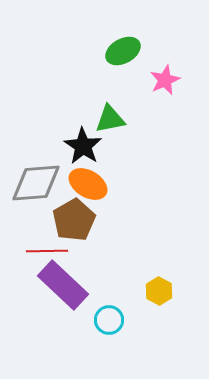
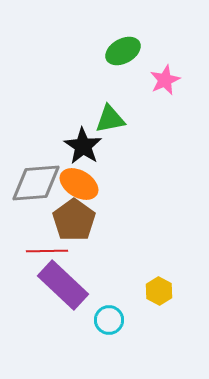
orange ellipse: moved 9 px left
brown pentagon: rotated 6 degrees counterclockwise
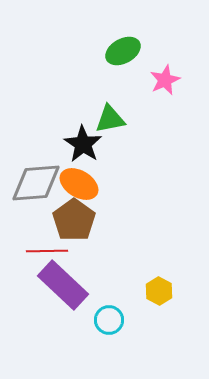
black star: moved 2 px up
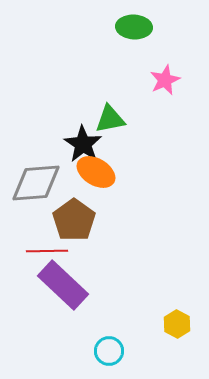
green ellipse: moved 11 px right, 24 px up; rotated 32 degrees clockwise
orange ellipse: moved 17 px right, 12 px up
yellow hexagon: moved 18 px right, 33 px down
cyan circle: moved 31 px down
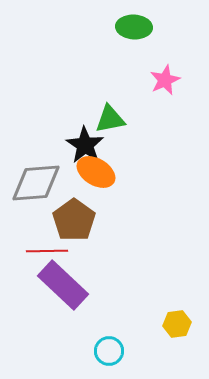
black star: moved 2 px right, 1 px down
yellow hexagon: rotated 24 degrees clockwise
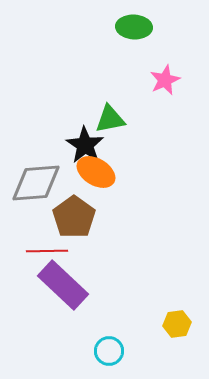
brown pentagon: moved 3 px up
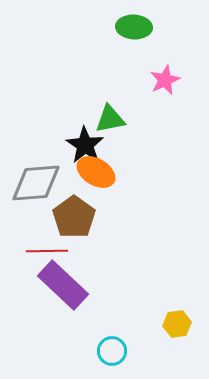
cyan circle: moved 3 px right
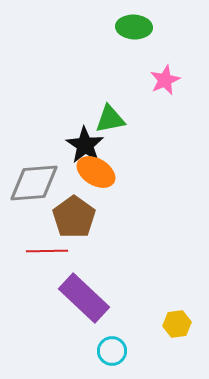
gray diamond: moved 2 px left
purple rectangle: moved 21 px right, 13 px down
